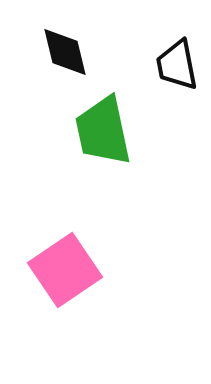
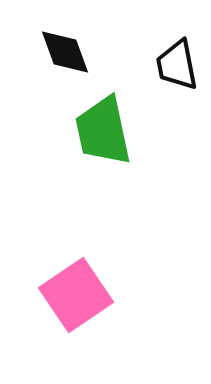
black diamond: rotated 6 degrees counterclockwise
pink square: moved 11 px right, 25 px down
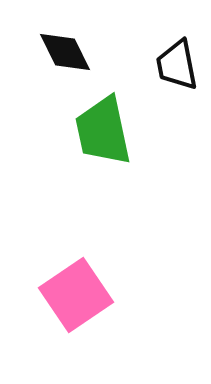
black diamond: rotated 6 degrees counterclockwise
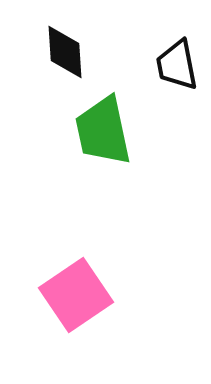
black diamond: rotated 22 degrees clockwise
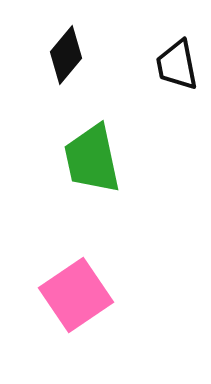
black diamond: moved 1 px right, 3 px down; rotated 44 degrees clockwise
green trapezoid: moved 11 px left, 28 px down
